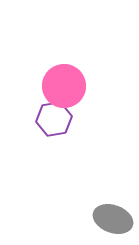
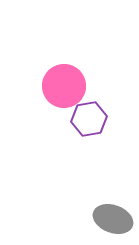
purple hexagon: moved 35 px right
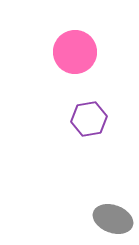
pink circle: moved 11 px right, 34 px up
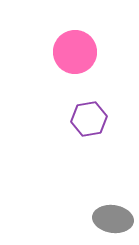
gray ellipse: rotated 12 degrees counterclockwise
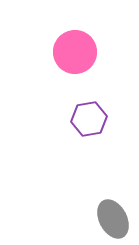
gray ellipse: rotated 54 degrees clockwise
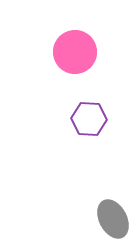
purple hexagon: rotated 12 degrees clockwise
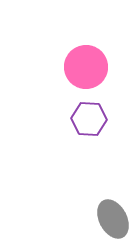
pink circle: moved 11 px right, 15 px down
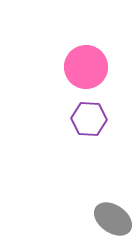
gray ellipse: rotated 27 degrees counterclockwise
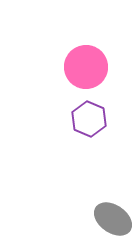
purple hexagon: rotated 20 degrees clockwise
